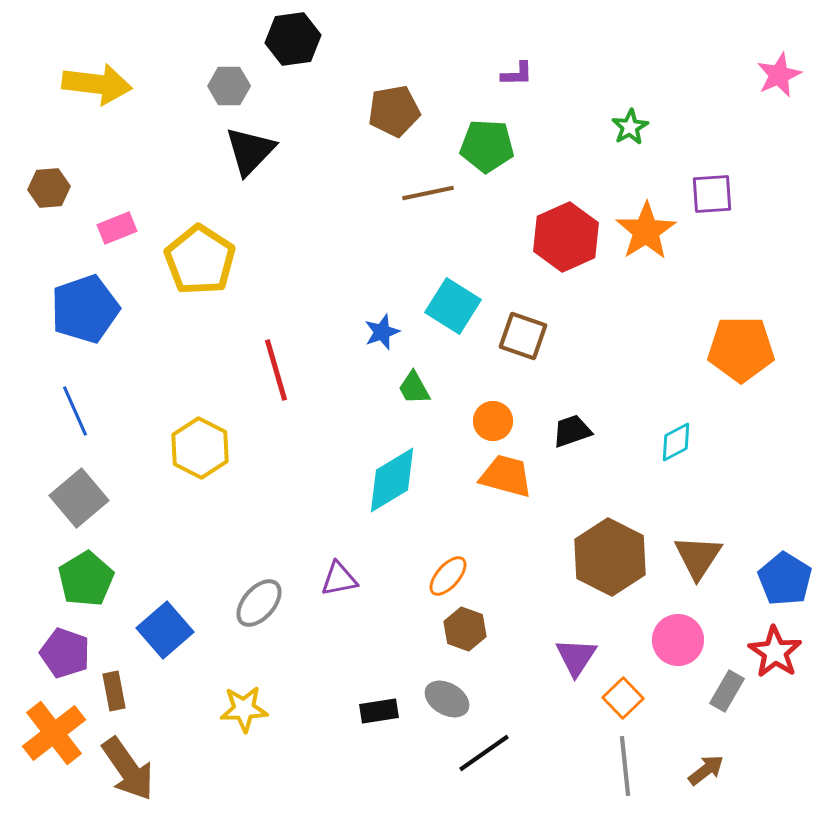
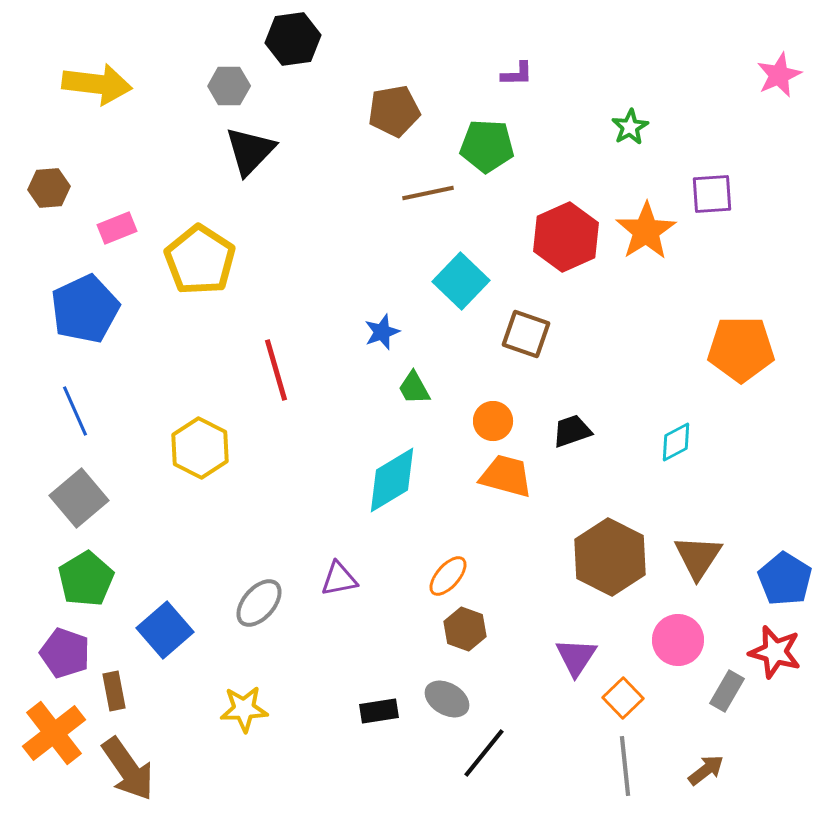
cyan square at (453, 306): moved 8 px right, 25 px up; rotated 12 degrees clockwise
blue pentagon at (85, 309): rotated 6 degrees counterclockwise
brown square at (523, 336): moved 3 px right, 2 px up
red star at (775, 652): rotated 18 degrees counterclockwise
black line at (484, 753): rotated 16 degrees counterclockwise
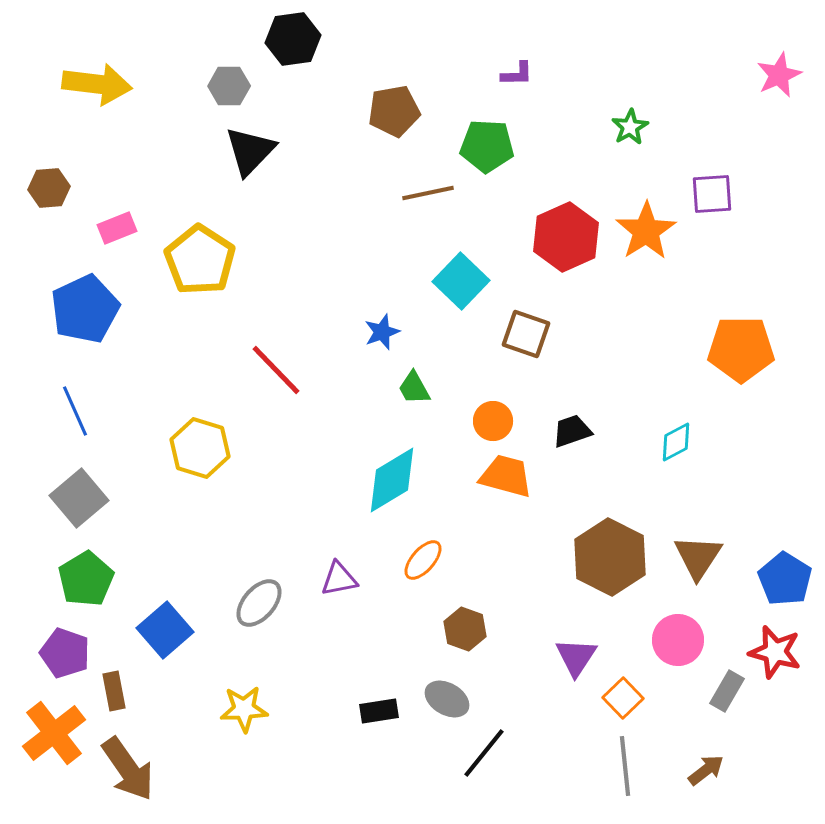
red line at (276, 370): rotated 28 degrees counterclockwise
yellow hexagon at (200, 448): rotated 10 degrees counterclockwise
orange ellipse at (448, 576): moved 25 px left, 16 px up
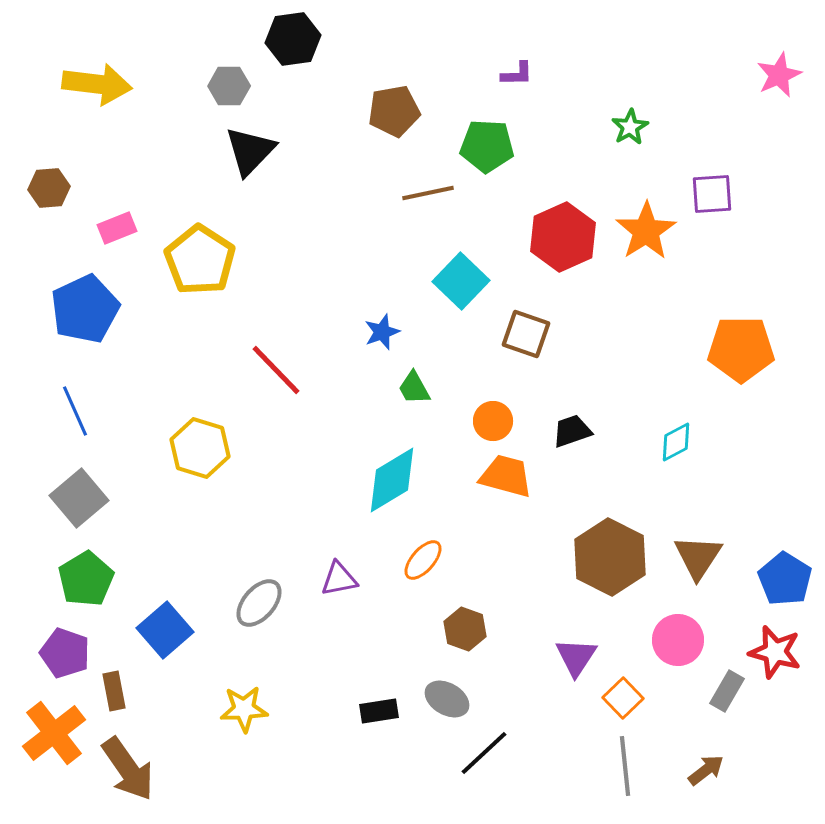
red hexagon at (566, 237): moved 3 px left
black line at (484, 753): rotated 8 degrees clockwise
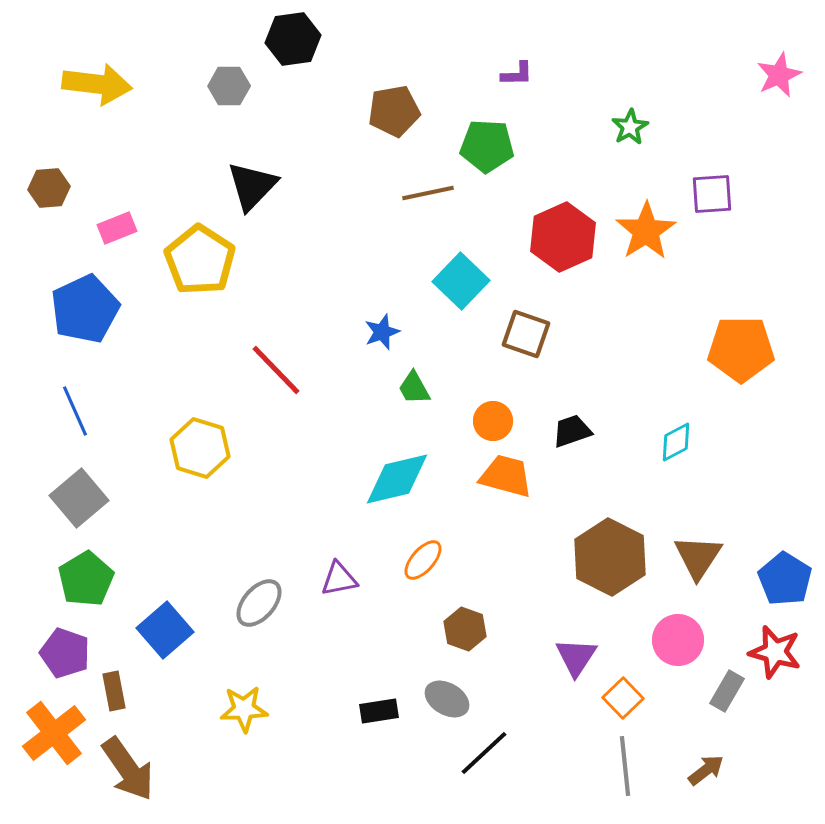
black triangle at (250, 151): moved 2 px right, 35 px down
cyan diamond at (392, 480): moved 5 px right, 1 px up; rotated 18 degrees clockwise
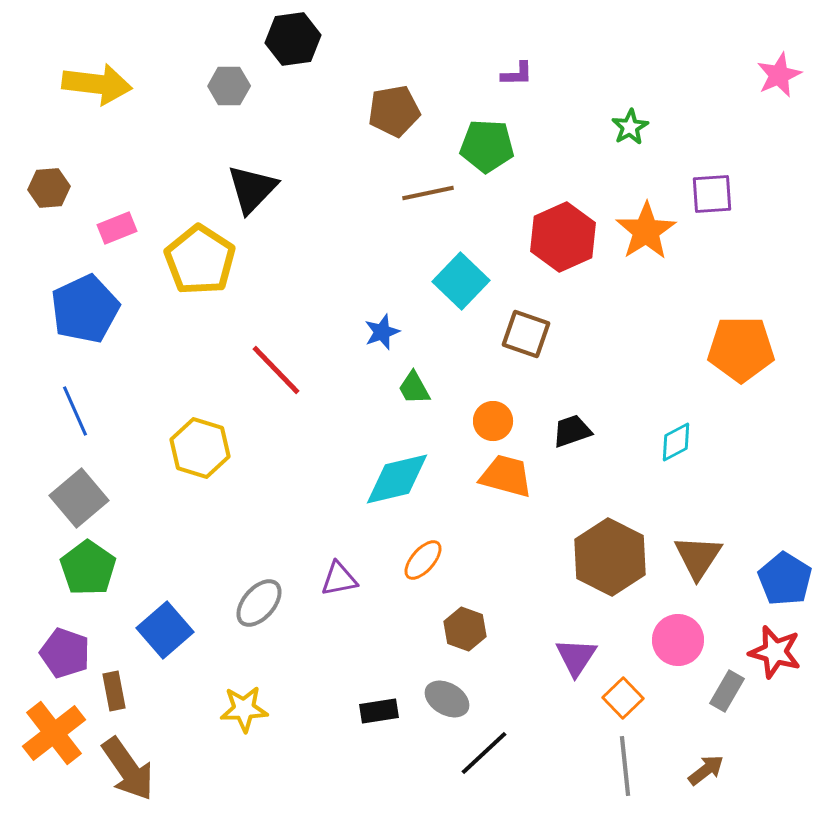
black triangle at (252, 186): moved 3 px down
green pentagon at (86, 579): moved 2 px right, 11 px up; rotated 6 degrees counterclockwise
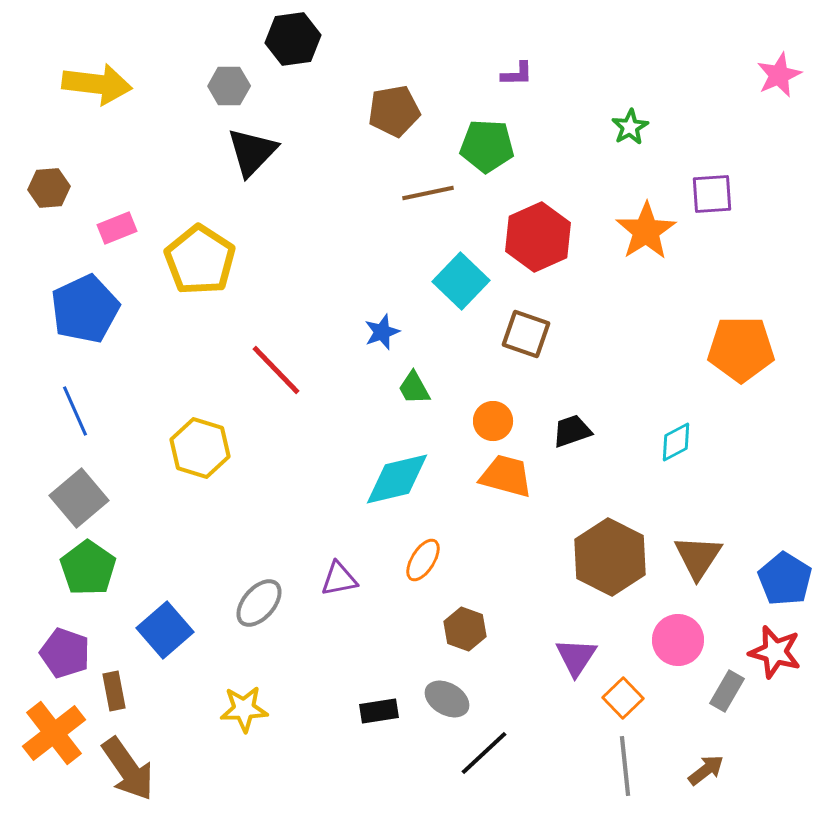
black triangle at (252, 189): moved 37 px up
red hexagon at (563, 237): moved 25 px left
orange ellipse at (423, 560): rotated 9 degrees counterclockwise
